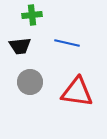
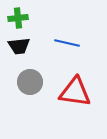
green cross: moved 14 px left, 3 px down
black trapezoid: moved 1 px left
red triangle: moved 2 px left
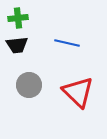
black trapezoid: moved 2 px left, 1 px up
gray circle: moved 1 px left, 3 px down
red triangle: moved 3 px right; rotated 36 degrees clockwise
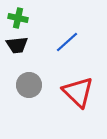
green cross: rotated 18 degrees clockwise
blue line: moved 1 px up; rotated 55 degrees counterclockwise
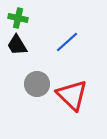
black trapezoid: rotated 65 degrees clockwise
gray circle: moved 8 px right, 1 px up
red triangle: moved 6 px left, 3 px down
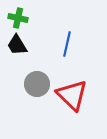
blue line: moved 2 px down; rotated 35 degrees counterclockwise
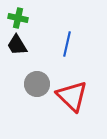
red triangle: moved 1 px down
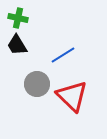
blue line: moved 4 px left, 11 px down; rotated 45 degrees clockwise
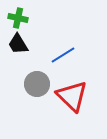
black trapezoid: moved 1 px right, 1 px up
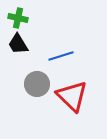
blue line: moved 2 px left, 1 px down; rotated 15 degrees clockwise
